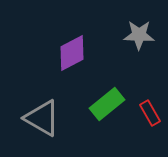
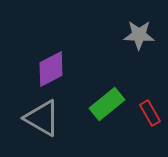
purple diamond: moved 21 px left, 16 px down
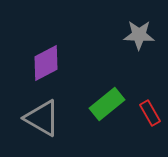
purple diamond: moved 5 px left, 6 px up
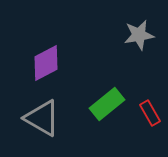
gray star: rotated 12 degrees counterclockwise
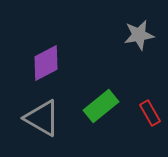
green rectangle: moved 6 px left, 2 px down
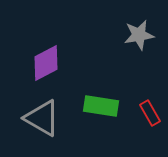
green rectangle: rotated 48 degrees clockwise
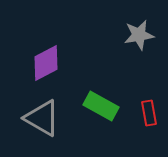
green rectangle: rotated 20 degrees clockwise
red rectangle: moved 1 px left; rotated 20 degrees clockwise
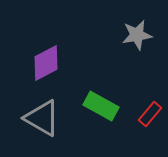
gray star: moved 2 px left
red rectangle: moved 1 px right, 1 px down; rotated 50 degrees clockwise
